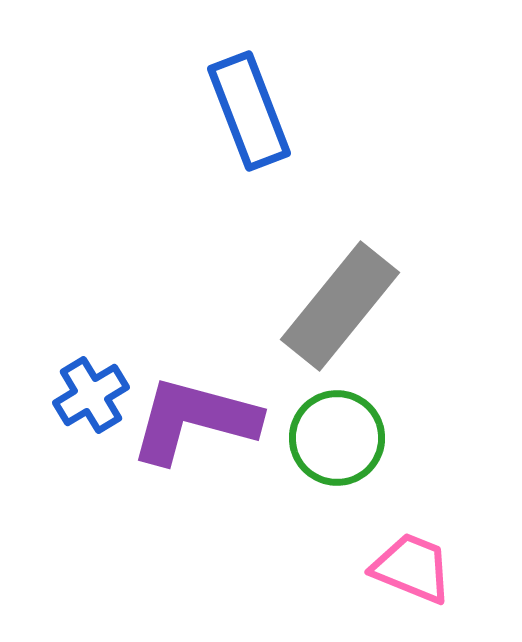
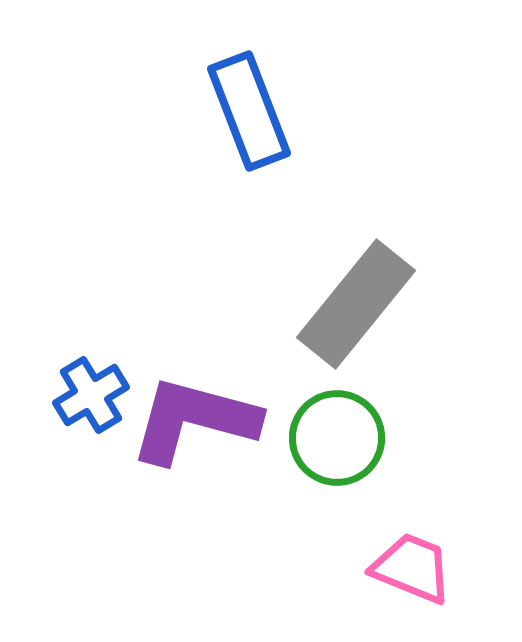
gray rectangle: moved 16 px right, 2 px up
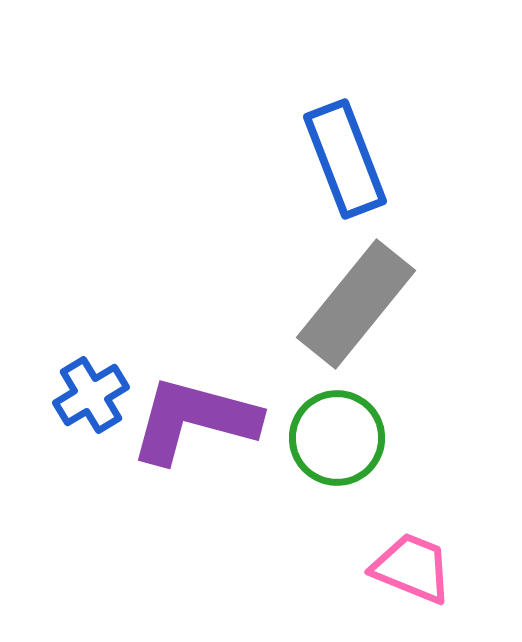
blue rectangle: moved 96 px right, 48 px down
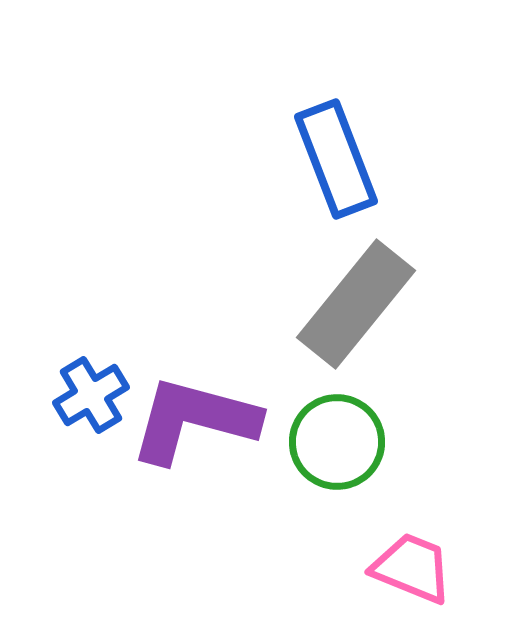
blue rectangle: moved 9 px left
green circle: moved 4 px down
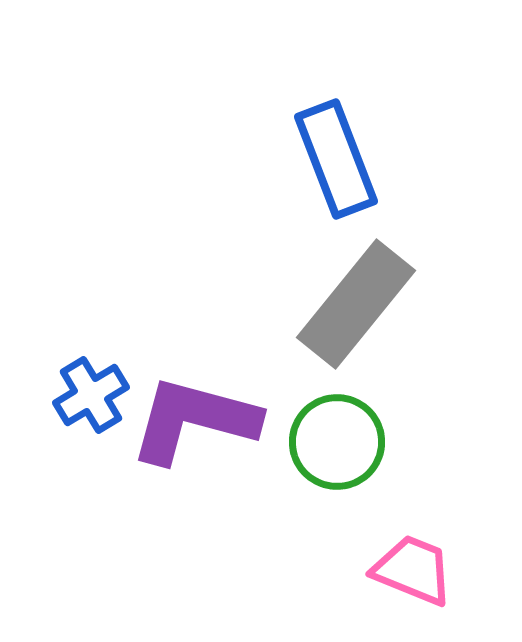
pink trapezoid: moved 1 px right, 2 px down
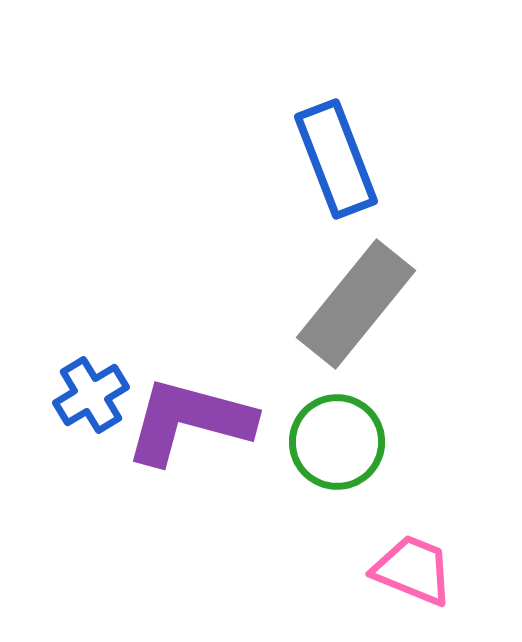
purple L-shape: moved 5 px left, 1 px down
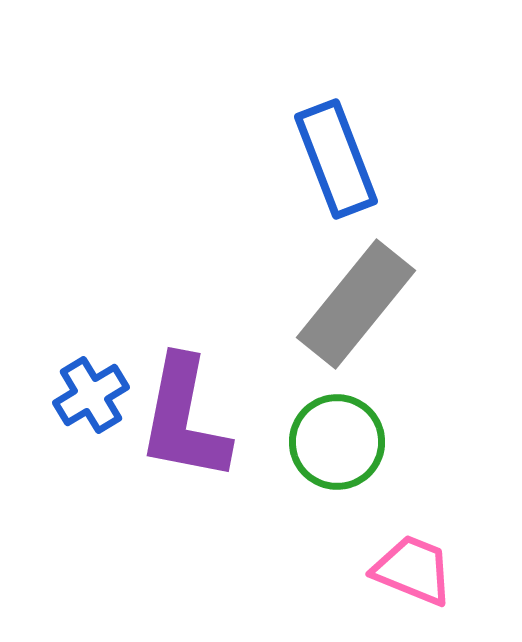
purple L-shape: moved 5 px left, 2 px up; rotated 94 degrees counterclockwise
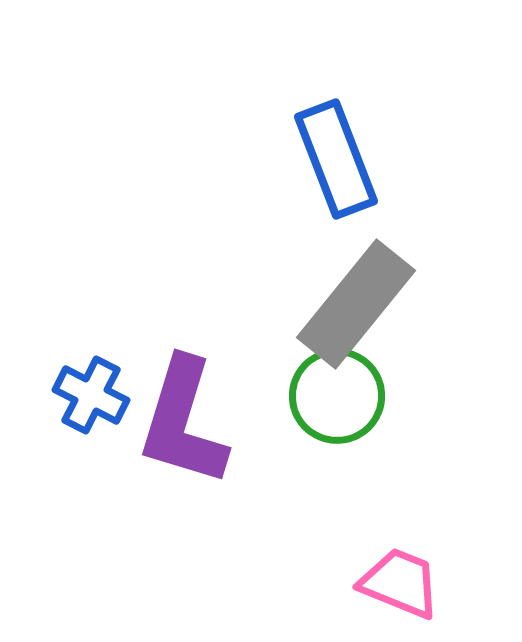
blue cross: rotated 32 degrees counterclockwise
purple L-shape: moved 1 px left, 3 px down; rotated 6 degrees clockwise
green circle: moved 46 px up
pink trapezoid: moved 13 px left, 13 px down
